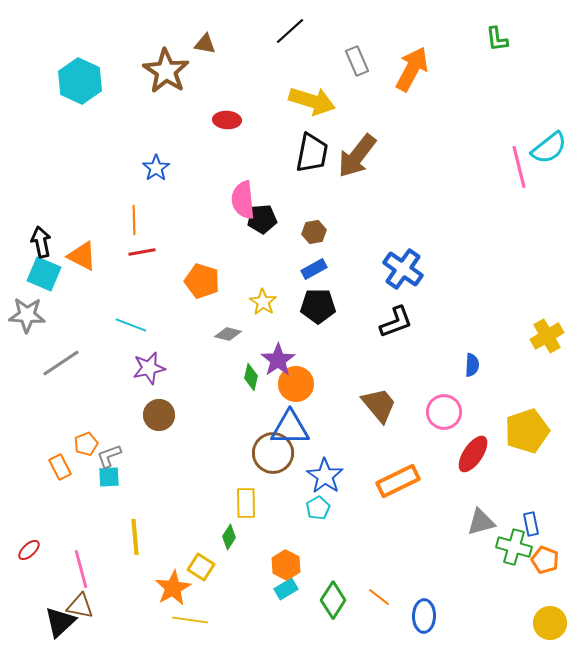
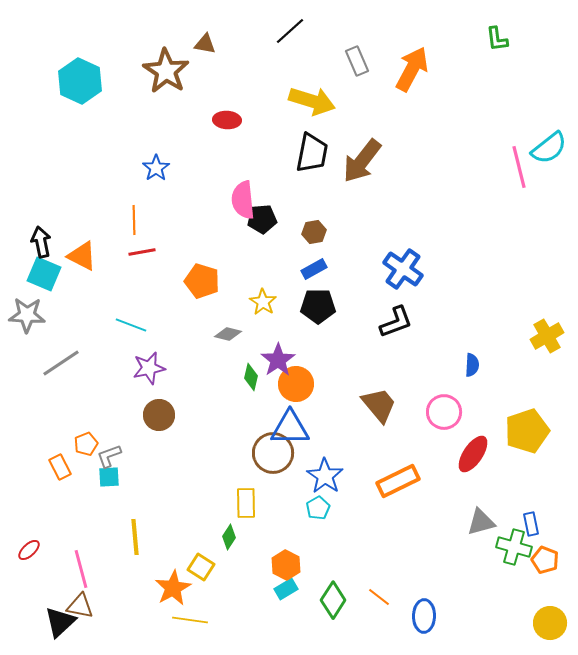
brown arrow at (357, 156): moved 5 px right, 5 px down
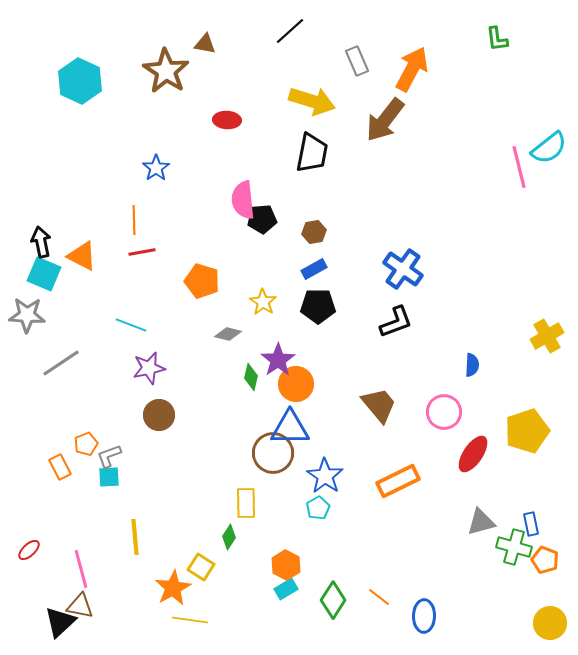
brown arrow at (362, 161): moved 23 px right, 41 px up
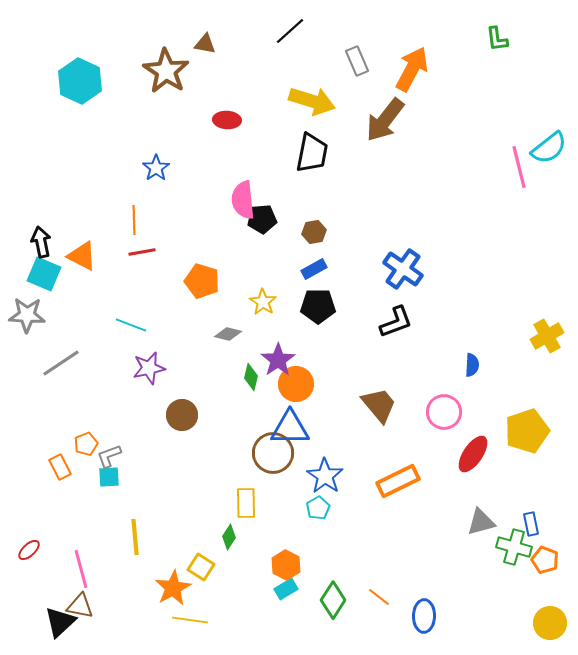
brown circle at (159, 415): moved 23 px right
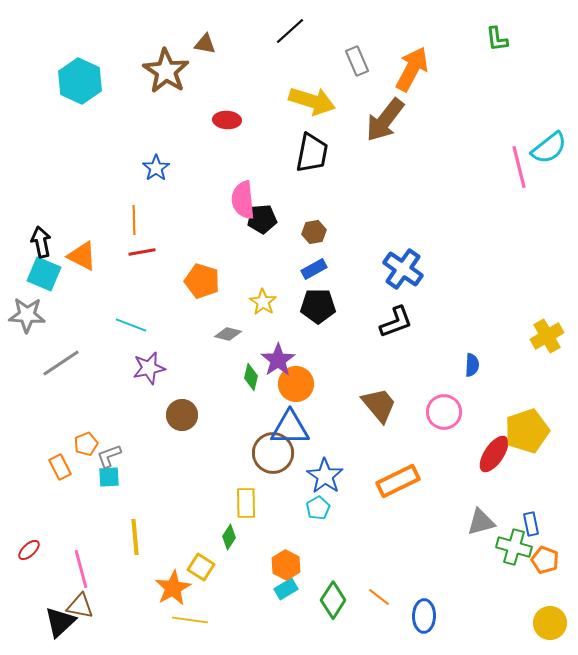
red ellipse at (473, 454): moved 21 px right
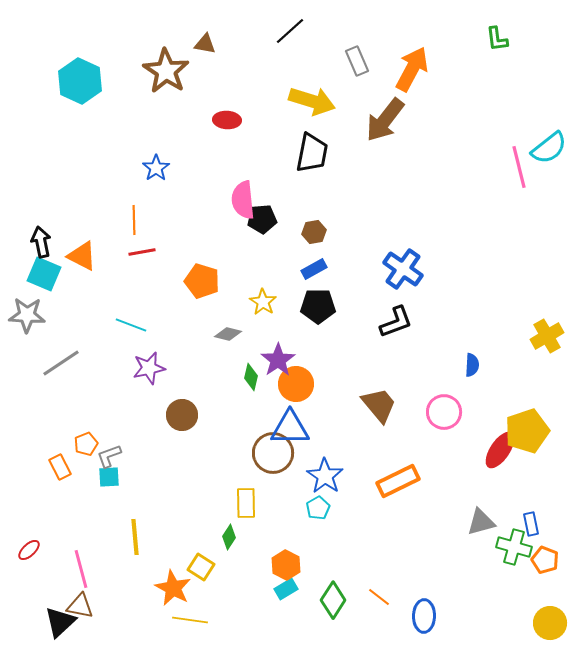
red ellipse at (494, 454): moved 6 px right, 4 px up
orange star at (173, 588): rotated 15 degrees counterclockwise
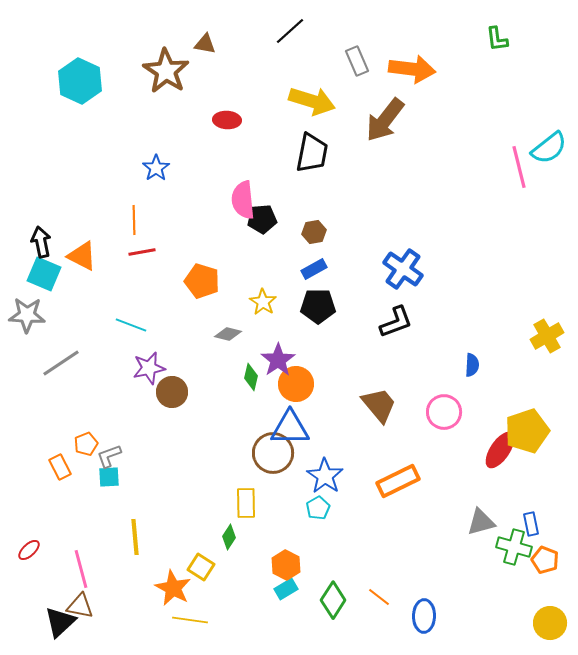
orange arrow at (412, 69): rotated 69 degrees clockwise
brown circle at (182, 415): moved 10 px left, 23 px up
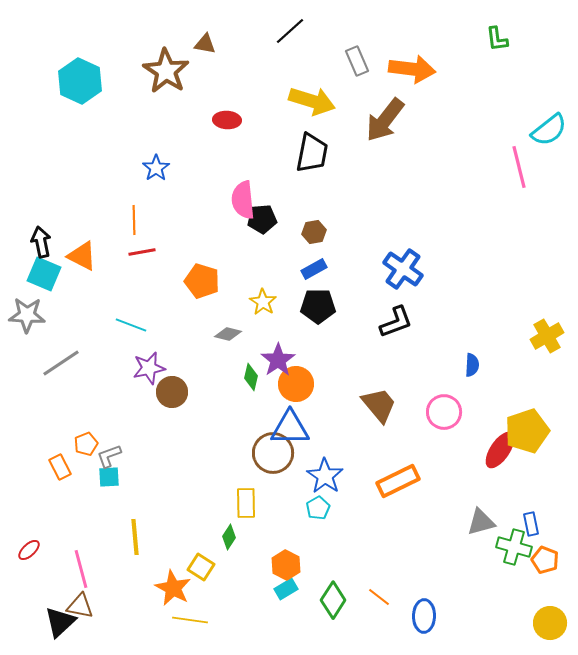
cyan semicircle at (549, 148): moved 18 px up
